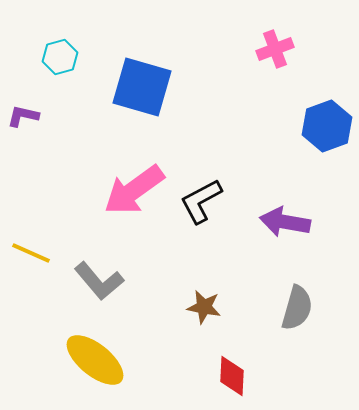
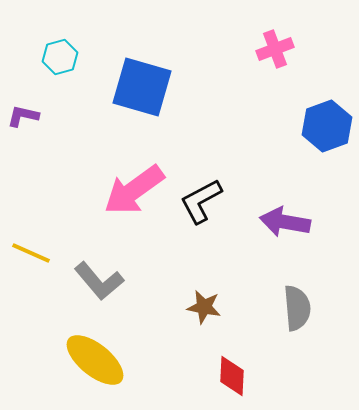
gray semicircle: rotated 21 degrees counterclockwise
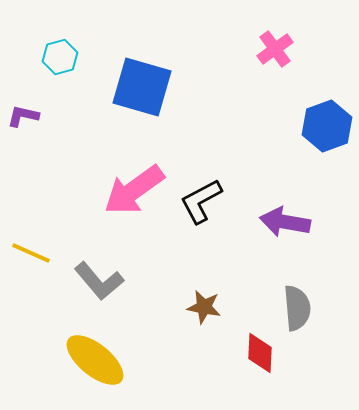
pink cross: rotated 15 degrees counterclockwise
red diamond: moved 28 px right, 23 px up
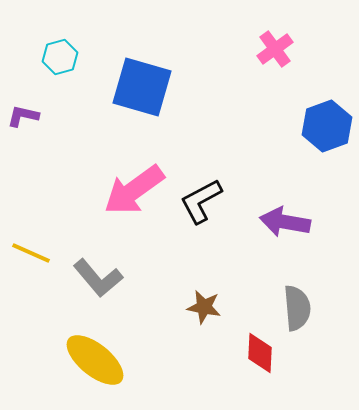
gray L-shape: moved 1 px left, 3 px up
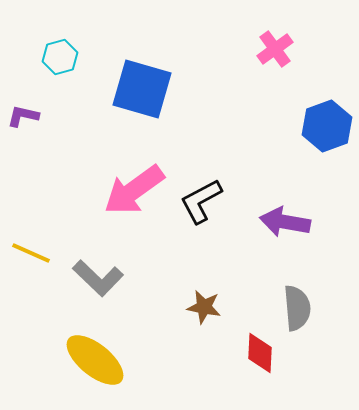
blue square: moved 2 px down
gray L-shape: rotated 6 degrees counterclockwise
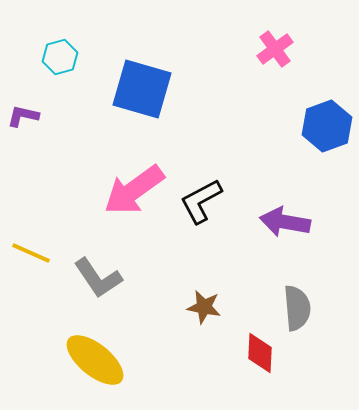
gray L-shape: rotated 12 degrees clockwise
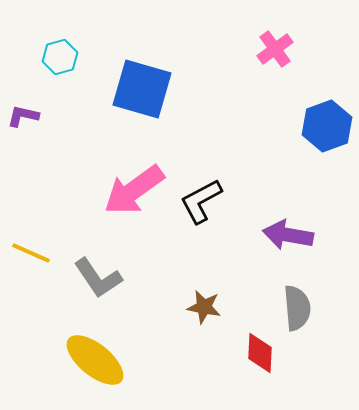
purple arrow: moved 3 px right, 13 px down
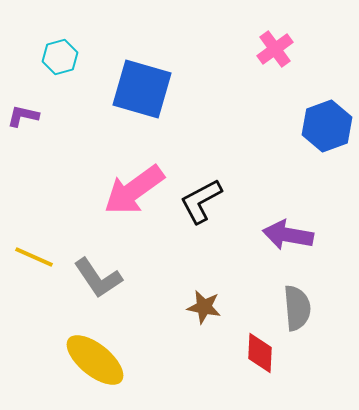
yellow line: moved 3 px right, 4 px down
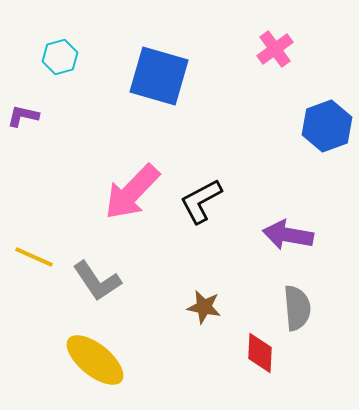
blue square: moved 17 px right, 13 px up
pink arrow: moved 2 px left, 2 px down; rotated 10 degrees counterclockwise
gray L-shape: moved 1 px left, 3 px down
